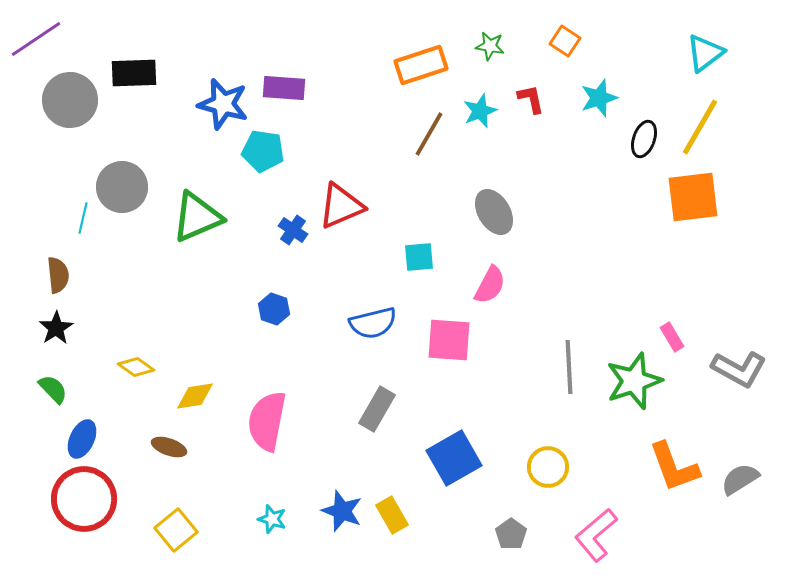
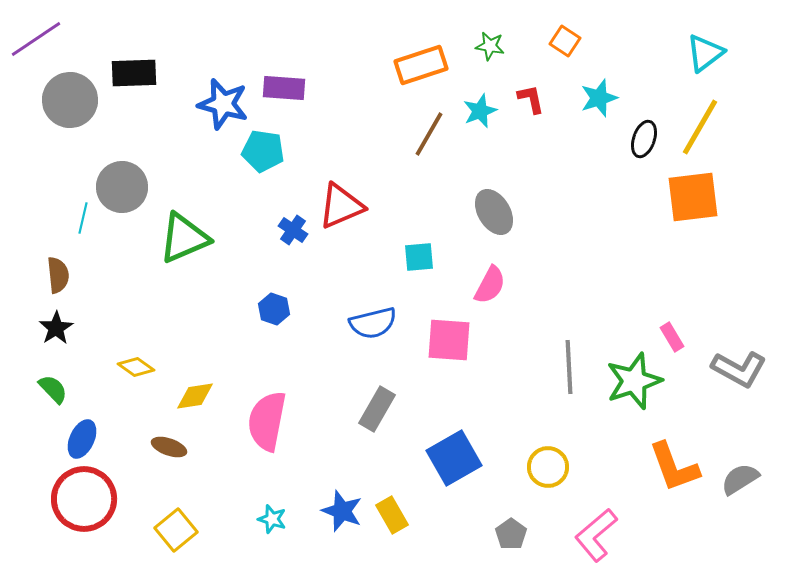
green triangle at (197, 217): moved 13 px left, 21 px down
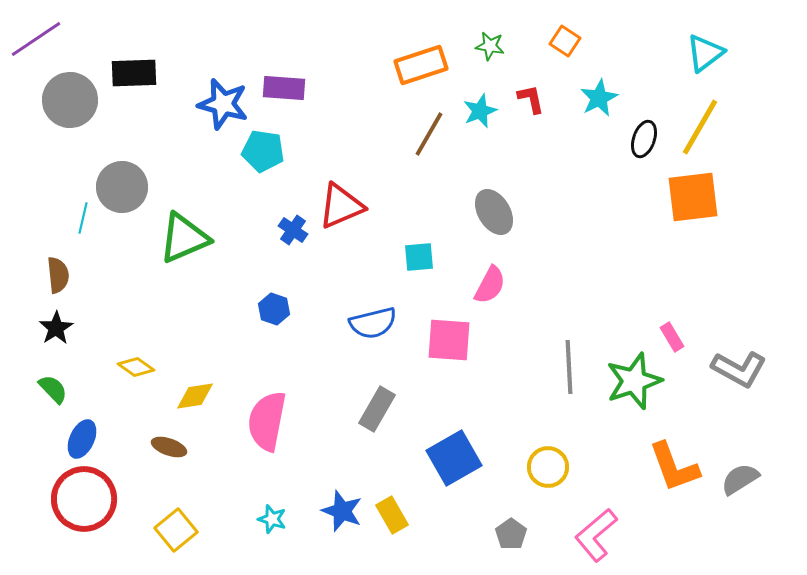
cyan star at (599, 98): rotated 9 degrees counterclockwise
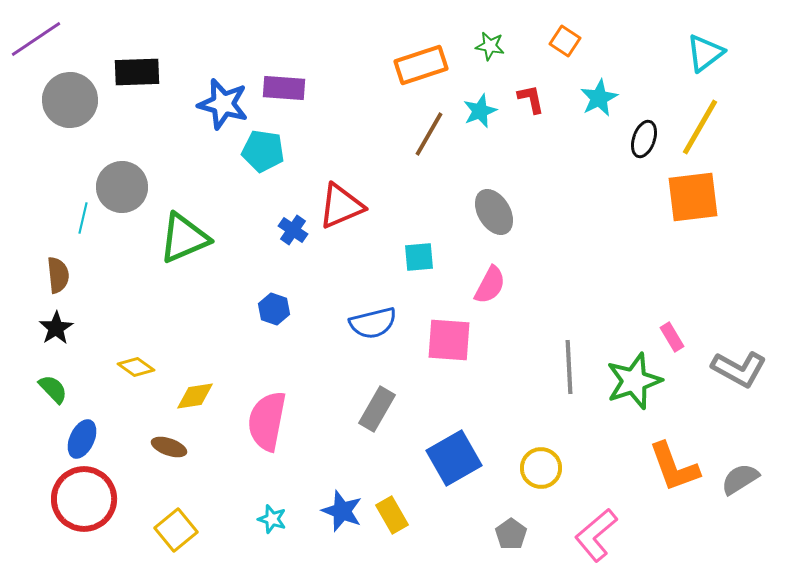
black rectangle at (134, 73): moved 3 px right, 1 px up
yellow circle at (548, 467): moved 7 px left, 1 px down
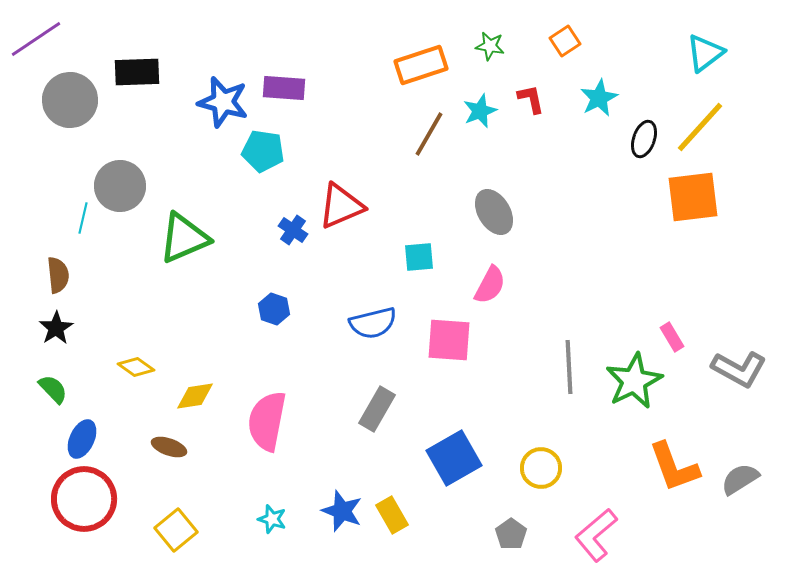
orange square at (565, 41): rotated 24 degrees clockwise
blue star at (223, 104): moved 2 px up
yellow line at (700, 127): rotated 12 degrees clockwise
gray circle at (122, 187): moved 2 px left, 1 px up
green star at (634, 381): rotated 8 degrees counterclockwise
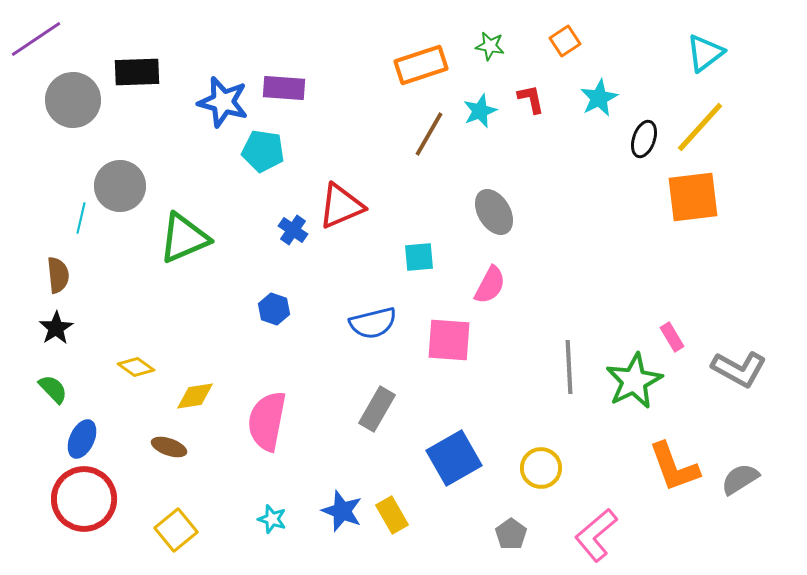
gray circle at (70, 100): moved 3 px right
cyan line at (83, 218): moved 2 px left
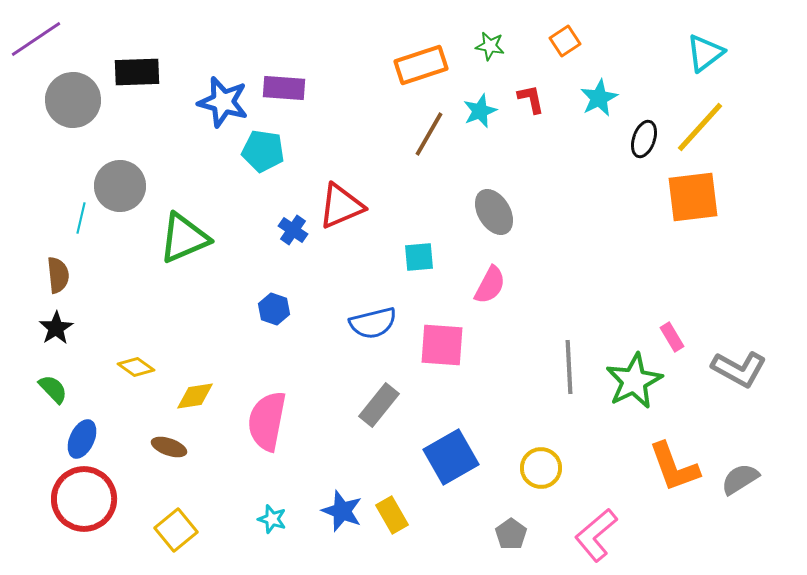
pink square at (449, 340): moved 7 px left, 5 px down
gray rectangle at (377, 409): moved 2 px right, 4 px up; rotated 9 degrees clockwise
blue square at (454, 458): moved 3 px left, 1 px up
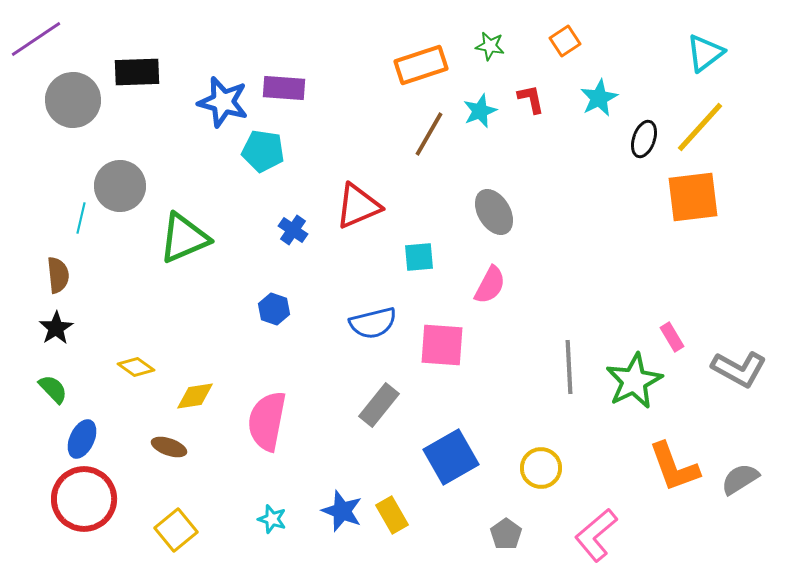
red triangle at (341, 206): moved 17 px right
gray pentagon at (511, 534): moved 5 px left
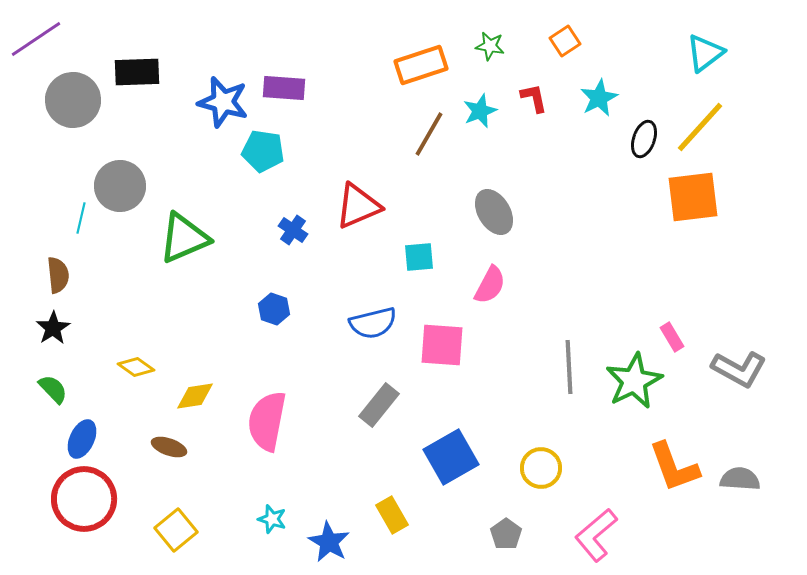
red L-shape at (531, 99): moved 3 px right, 1 px up
black star at (56, 328): moved 3 px left
gray semicircle at (740, 479): rotated 36 degrees clockwise
blue star at (342, 511): moved 13 px left, 31 px down; rotated 9 degrees clockwise
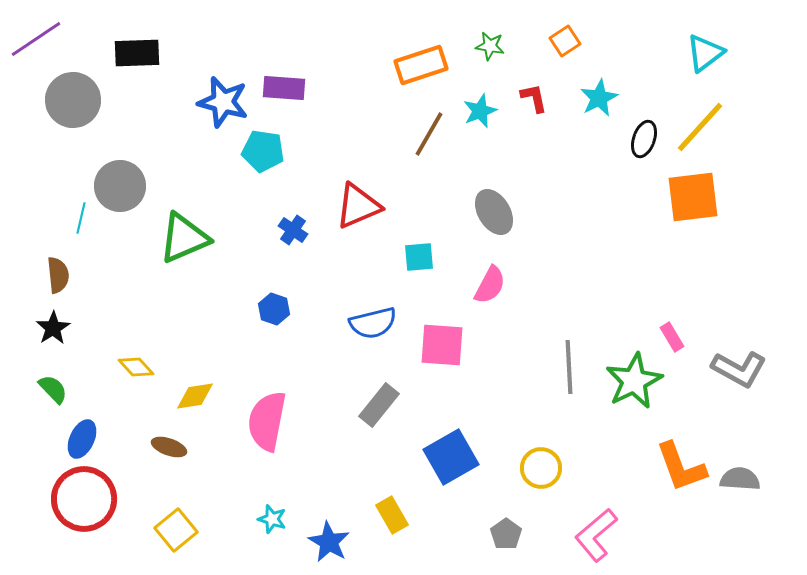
black rectangle at (137, 72): moved 19 px up
yellow diamond at (136, 367): rotated 12 degrees clockwise
orange L-shape at (674, 467): moved 7 px right
